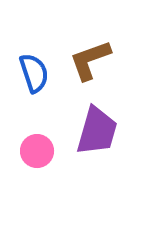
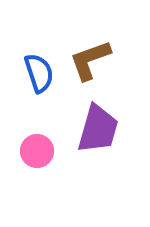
blue semicircle: moved 5 px right
purple trapezoid: moved 1 px right, 2 px up
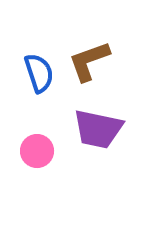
brown L-shape: moved 1 px left, 1 px down
purple trapezoid: rotated 86 degrees clockwise
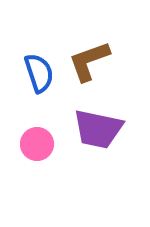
pink circle: moved 7 px up
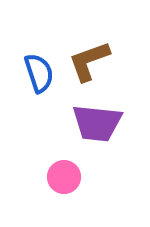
purple trapezoid: moved 1 px left, 6 px up; rotated 6 degrees counterclockwise
pink circle: moved 27 px right, 33 px down
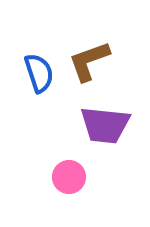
purple trapezoid: moved 8 px right, 2 px down
pink circle: moved 5 px right
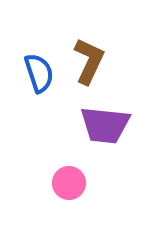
brown L-shape: rotated 135 degrees clockwise
pink circle: moved 6 px down
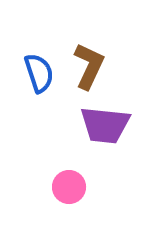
brown L-shape: moved 5 px down
pink circle: moved 4 px down
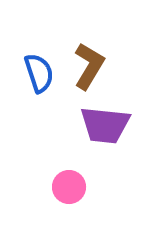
brown L-shape: rotated 6 degrees clockwise
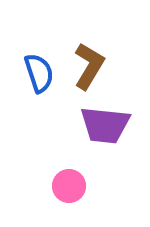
pink circle: moved 1 px up
